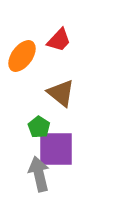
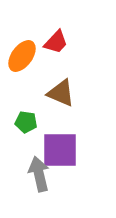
red trapezoid: moved 3 px left, 2 px down
brown triangle: rotated 16 degrees counterclockwise
green pentagon: moved 13 px left, 5 px up; rotated 25 degrees counterclockwise
purple square: moved 4 px right, 1 px down
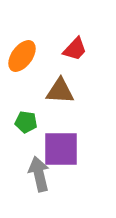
red trapezoid: moved 19 px right, 7 px down
brown triangle: moved 1 px left, 2 px up; rotated 20 degrees counterclockwise
purple square: moved 1 px right, 1 px up
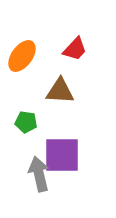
purple square: moved 1 px right, 6 px down
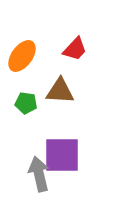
green pentagon: moved 19 px up
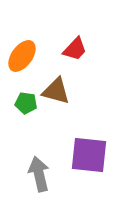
brown triangle: moved 4 px left; rotated 12 degrees clockwise
purple square: moved 27 px right; rotated 6 degrees clockwise
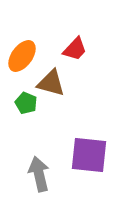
brown triangle: moved 5 px left, 8 px up
green pentagon: rotated 15 degrees clockwise
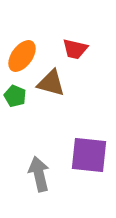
red trapezoid: rotated 60 degrees clockwise
green pentagon: moved 11 px left, 7 px up
